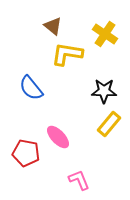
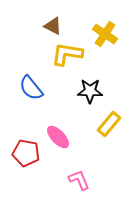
brown triangle: rotated 12 degrees counterclockwise
black star: moved 14 px left
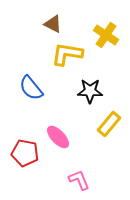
brown triangle: moved 2 px up
yellow cross: moved 1 px right, 1 px down
red pentagon: moved 1 px left
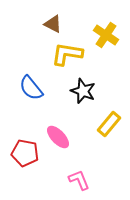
black star: moved 7 px left; rotated 20 degrees clockwise
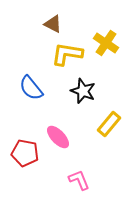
yellow cross: moved 8 px down
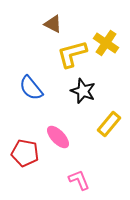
yellow L-shape: moved 5 px right; rotated 24 degrees counterclockwise
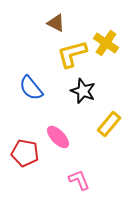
brown triangle: moved 3 px right, 1 px up
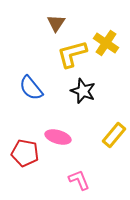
brown triangle: rotated 36 degrees clockwise
yellow rectangle: moved 5 px right, 11 px down
pink ellipse: rotated 30 degrees counterclockwise
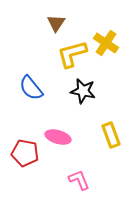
black star: rotated 10 degrees counterclockwise
yellow rectangle: moved 3 px left; rotated 60 degrees counterclockwise
